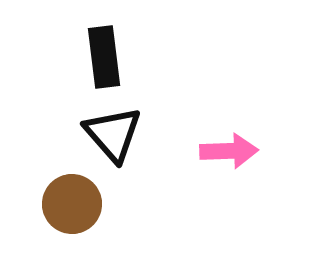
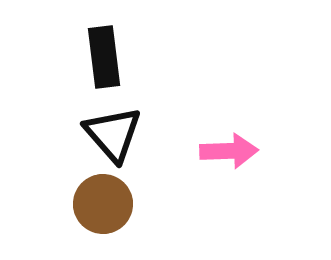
brown circle: moved 31 px right
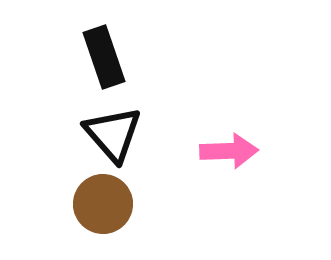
black rectangle: rotated 12 degrees counterclockwise
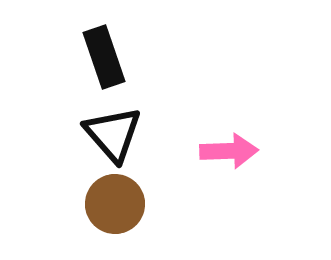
brown circle: moved 12 px right
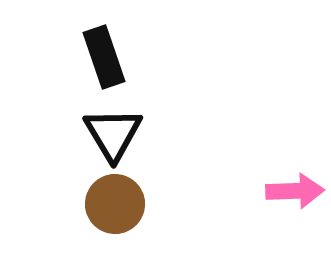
black triangle: rotated 10 degrees clockwise
pink arrow: moved 66 px right, 40 px down
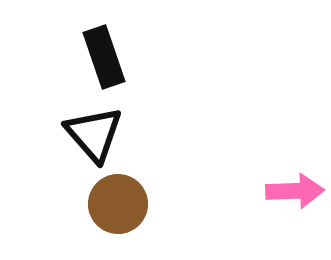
black triangle: moved 19 px left; rotated 10 degrees counterclockwise
brown circle: moved 3 px right
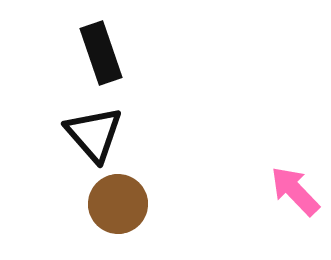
black rectangle: moved 3 px left, 4 px up
pink arrow: rotated 132 degrees counterclockwise
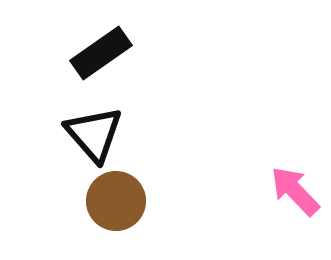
black rectangle: rotated 74 degrees clockwise
brown circle: moved 2 px left, 3 px up
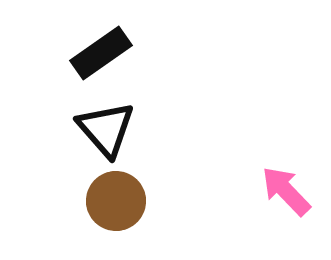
black triangle: moved 12 px right, 5 px up
pink arrow: moved 9 px left
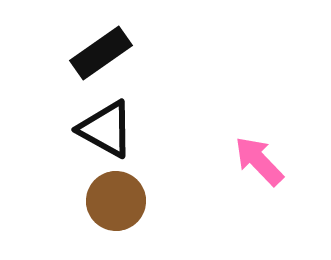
black triangle: rotated 20 degrees counterclockwise
pink arrow: moved 27 px left, 30 px up
